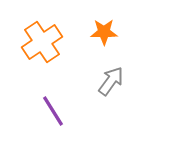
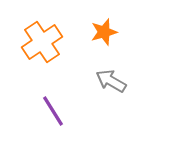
orange star: rotated 16 degrees counterclockwise
gray arrow: rotated 96 degrees counterclockwise
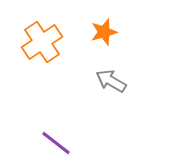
purple line: moved 3 px right, 32 px down; rotated 20 degrees counterclockwise
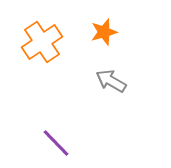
purple line: rotated 8 degrees clockwise
